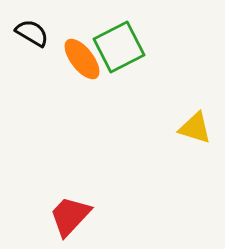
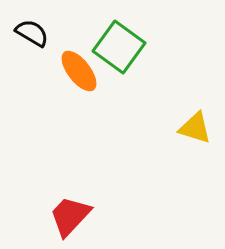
green square: rotated 27 degrees counterclockwise
orange ellipse: moved 3 px left, 12 px down
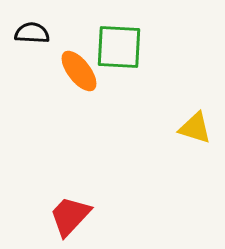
black semicircle: rotated 28 degrees counterclockwise
green square: rotated 33 degrees counterclockwise
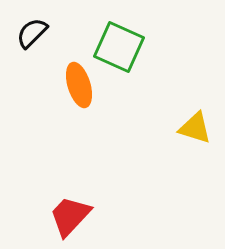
black semicircle: rotated 48 degrees counterclockwise
green square: rotated 21 degrees clockwise
orange ellipse: moved 14 px down; rotated 21 degrees clockwise
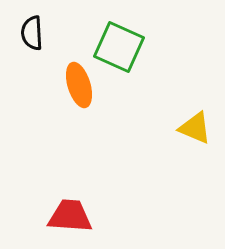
black semicircle: rotated 48 degrees counterclockwise
yellow triangle: rotated 6 degrees clockwise
red trapezoid: rotated 51 degrees clockwise
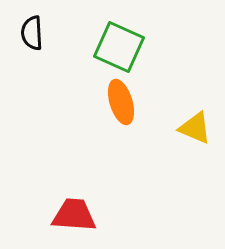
orange ellipse: moved 42 px right, 17 px down
red trapezoid: moved 4 px right, 1 px up
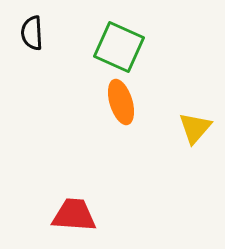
yellow triangle: rotated 48 degrees clockwise
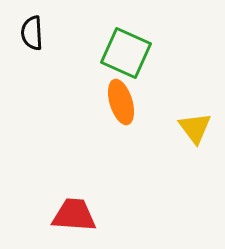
green square: moved 7 px right, 6 px down
yellow triangle: rotated 18 degrees counterclockwise
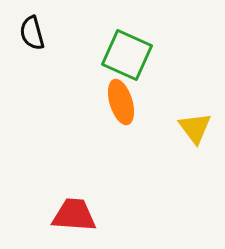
black semicircle: rotated 12 degrees counterclockwise
green square: moved 1 px right, 2 px down
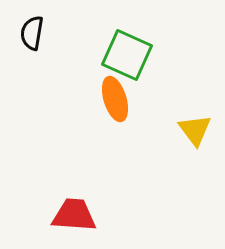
black semicircle: rotated 24 degrees clockwise
orange ellipse: moved 6 px left, 3 px up
yellow triangle: moved 2 px down
